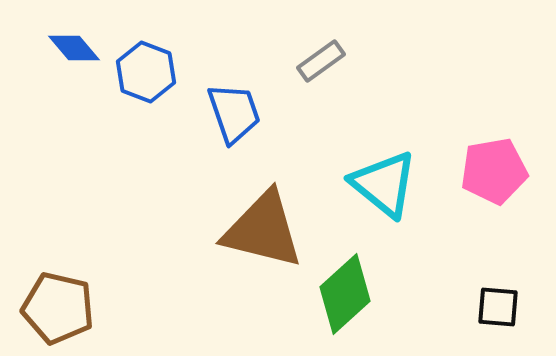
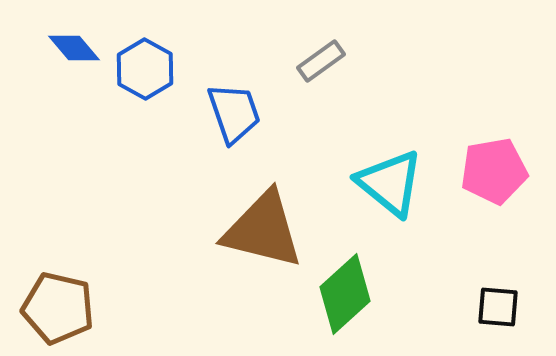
blue hexagon: moved 1 px left, 3 px up; rotated 8 degrees clockwise
cyan triangle: moved 6 px right, 1 px up
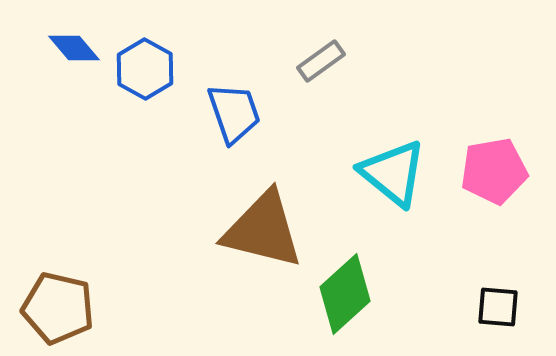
cyan triangle: moved 3 px right, 10 px up
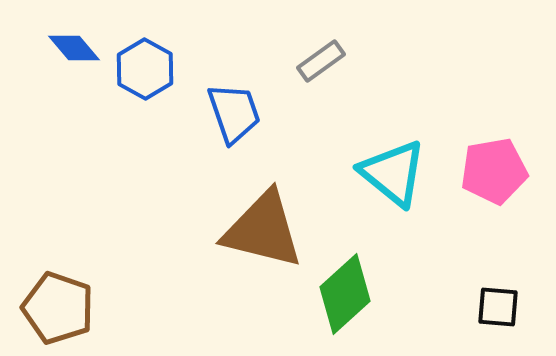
brown pentagon: rotated 6 degrees clockwise
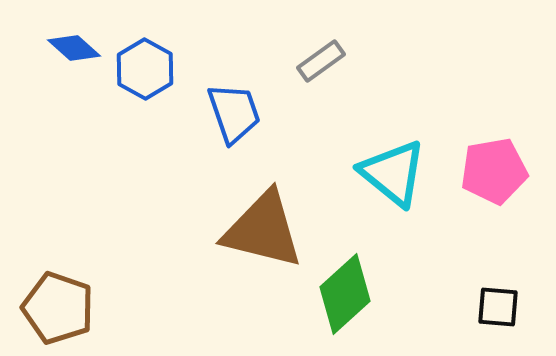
blue diamond: rotated 8 degrees counterclockwise
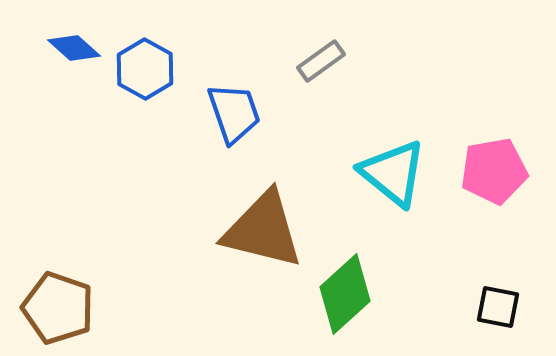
black square: rotated 6 degrees clockwise
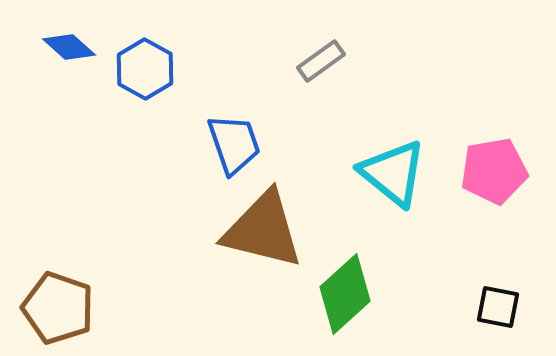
blue diamond: moved 5 px left, 1 px up
blue trapezoid: moved 31 px down
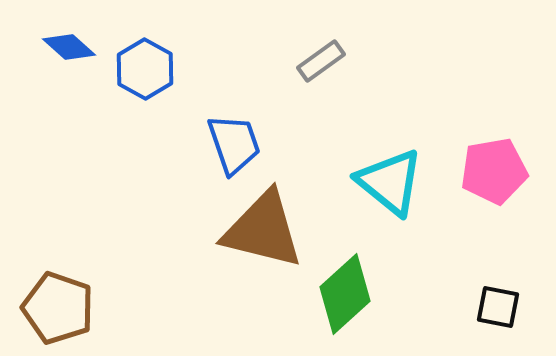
cyan triangle: moved 3 px left, 9 px down
